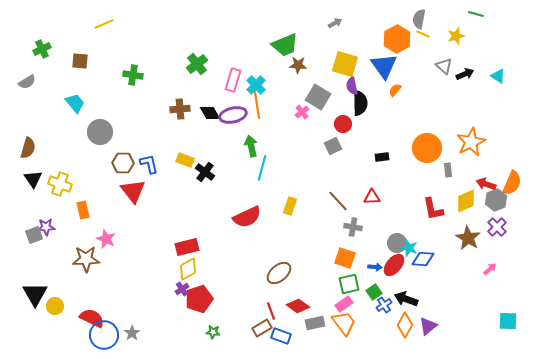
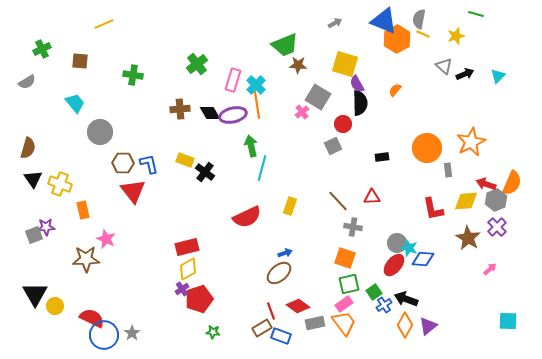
blue triangle at (384, 66): moved 45 px up; rotated 32 degrees counterclockwise
cyan triangle at (498, 76): rotated 42 degrees clockwise
purple semicircle at (352, 86): moved 5 px right, 2 px up; rotated 18 degrees counterclockwise
yellow diamond at (466, 201): rotated 20 degrees clockwise
blue arrow at (375, 267): moved 90 px left, 14 px up; rotated 24 degrees counterclockwise
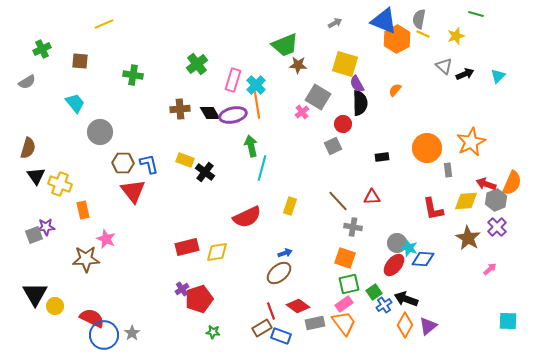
black triangle at (33, 179): moved 3 px right, 3 px up
yellow diamond at (188, 269): moved 29 px right, 17 px up; rotated 20 degrees clockwise
